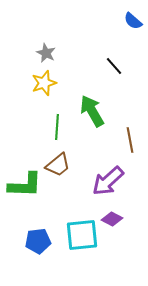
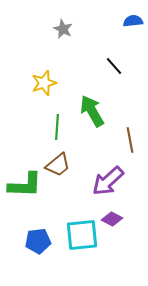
blue semicircle: rotated 132 degrees clockwise
gray star: moved 17 px right, 24 px up
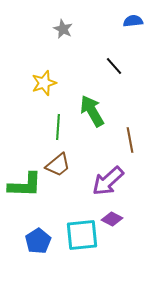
green line: moved 1 px right
blue pentagon: rotated 25 degrees counterclockwise
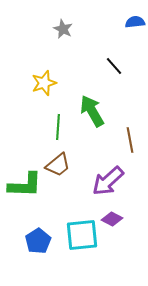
blue semicircle: moved 2 px right, 1 px down
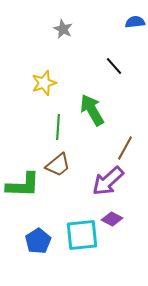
green arrow: moved 1 px up
brown line: moved 5 px left, 8 px down; rotated 40 degrees clockwise
green L-shape: moved 2 px left
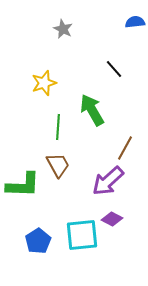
black line: moved 3 px down
brown trapezoid: rotated 80 degrees counterclockwise
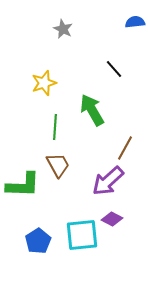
green line: moved 3 px left
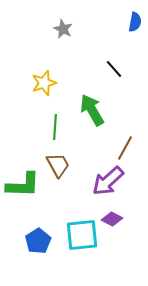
blue semicircle: rotated 108 degrees clockwise
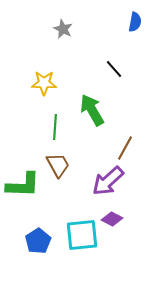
yellow star: rotated 20 degrees clockwise
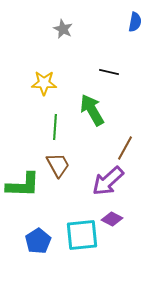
black line: moved 5 px left, 3 px down; rotated 36 degrees counterclockwise
